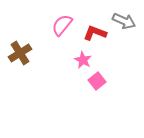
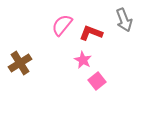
gray arrow: moved 1 px up; rotated 45 degrees clockwise
red L-shape: moved 4 px left
brown cross: moved 10 px down
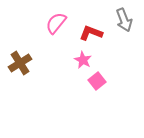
pink semicircle: moved 6 px left, 2 px up
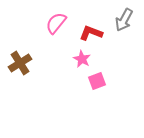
gray arrow: rotated 50 degrees clockwise
pink star: moved 1 px left, 1 px up
pink square: rotated 18 degrees clockwise
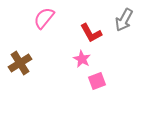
pink semicircle: moved 12 px left, 5 px up
red L-shape: rotated 140 degrees counterclockwise
